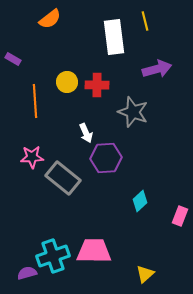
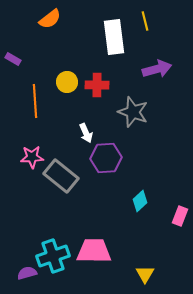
gray rectangle: moved 2 px left, 2 px up
yellow triangle: rotated 18 degrees counterclockwise
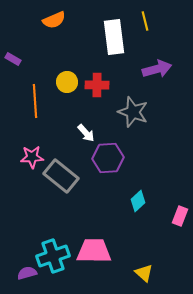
orange semicircle: moved 4 px right, 1 px down; rotated 15 degrees clockwise
white arrow: rotated 18 degrees counterclockwise
purple hexagon: moved 2 px right
cyan diamond: moved 2 px left
yellow triangle: moved 1 px left, 1 px up; rotated 18 degrees counterclockwise
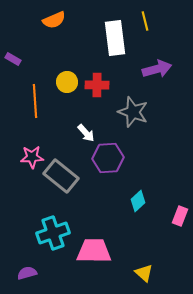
white rectangle: moved 1 px right, 1 px down
cyan cross: moved 23 px up
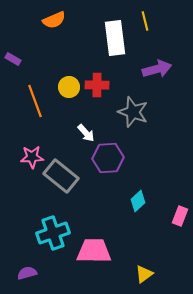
yellow circle: moved 2 px right, 5 px down
orange line: rotated 16 degrees counterclockwise
yellow triangle: moved 1 px down; rotated 42 degrees clockwise
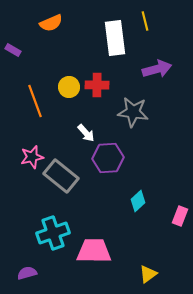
orange semicircle: moved 3 px left, 3 px down
purple rectangle: moved 9 px up
gray star: rotated 12 degrees counterclockwise
pink star: rotated 10 degrees counterclockwise
yellow triangle: moved 4 px right
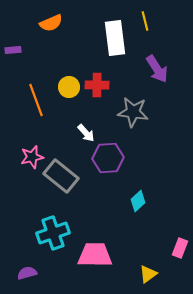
purple rectangle: rotated 35 degrees counterclockwise
purple arrow: rotated 72 degrees clockwise
orange line: moved 1 px right, 1 px up
pink rectangle: moved 32 px down
pink trapezoid: moved 1 px right, 4 px down
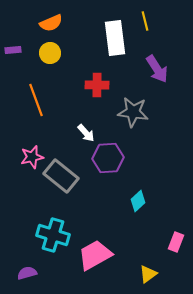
yellow circle: moved 19 px left, 34 px up
cyan cross: moved 2 px down; rotated 36 degrees clockwise
pink rectangle: moved 4 px left, 6 px up
pink trapezoid: rotated 30 degrees counterclockwise
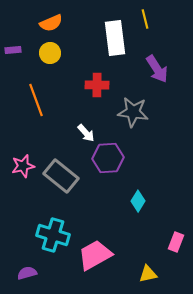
yellow line: moved 2 px up
pink star: moved 9 px left, 9 px down
cyan diamond: rotated 15 degrees counterclockwise
yellow triangle: rotated 24 degrees clockwise
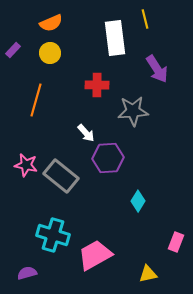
purple rectangle: rotated 42 degrees counterclockwise
orange line: rotated 36 degrees clockwise
gray star: moved 1 px up; rotated 12 degrees counterclockwise
pink star: moved 3 px right, 1 px up; rotated 25 degrees clockwise
